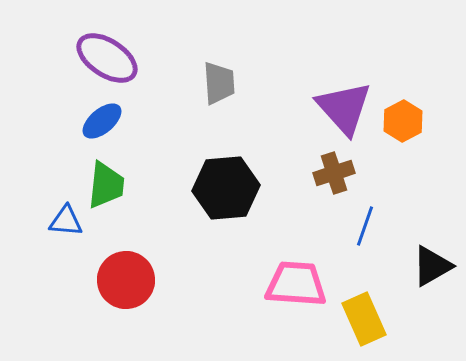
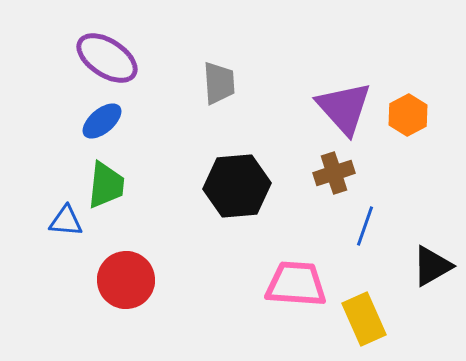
orange hexagon: moved 5 px right, 6 px up
black hexagon: moved 11 px right, 2 px up
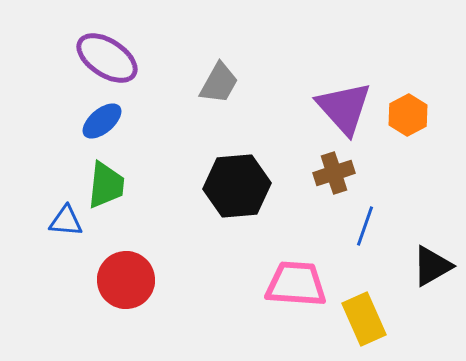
gray trapezoid: rotated 33 degrees clockwise
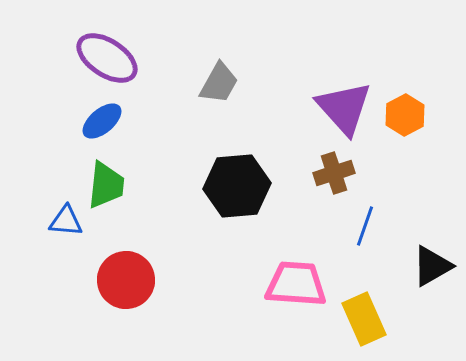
orange hexagon: moved 3 px left
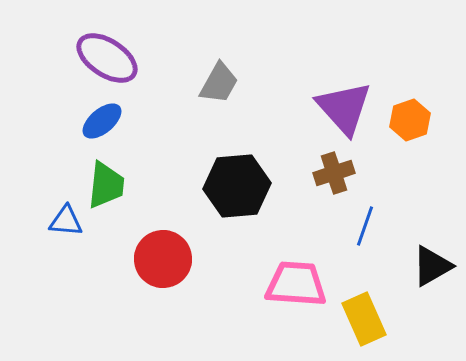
orange hexagon: moved 5 px right, 5 px down; rotated 9 degrees clockwise
red circle: moved 37 px right, 21 px up
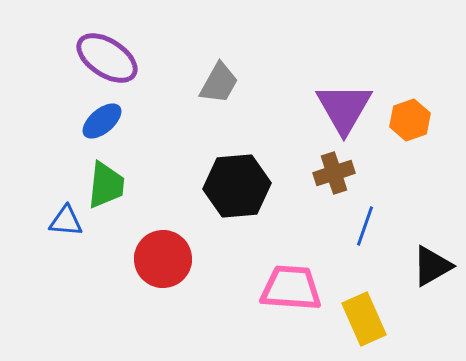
purple triangle: rotated 12 degrees clockwise
pink trapezoid: moved 5 px left, 4 px down
